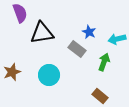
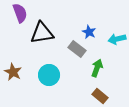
green arrow: moved 7 px left, 6 px down
brown star: moved 1 px right; rotated 24 degrees counterclockwise
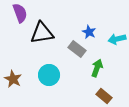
brown star: moved 7 px down
brown rectangle: moved 4 px right
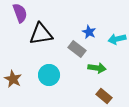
black triangle: moved 1 px left, 1 px down
green arrow: rotated 78 degrees clockwise
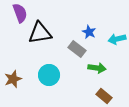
black triangle: moved 1 px left, 1 px up
brown star: rotated 24 degrees clockwise
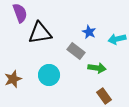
gray rectangle: moved 1 px left, 2 px down
brown rectangle: rotated 14 degrees clockwise
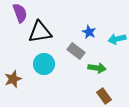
black triangle: moved 1 px up
cyan circle: moved 5 px left, 11 px up
